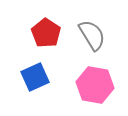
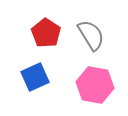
gray semicircle: moved 1 px left
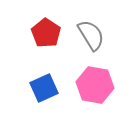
blue square: moved 9 px right, 11 px down
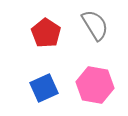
gray semicircle: moved 4 px right, 10 px up
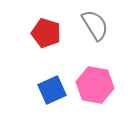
red pentagon: rotated 16 degrees counterclockwise
blue square: moved 8 px right, 2 px down
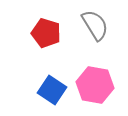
blue square: rotated 32 degrees counterclockwise
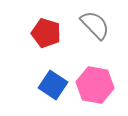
gray semicircle: rotated 12 degrees counterclockwise
blue square: moved 1 px right, 5 px up
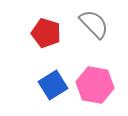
gray semicircle: moved 1 px left, 1 px up
blue square: rotated 24 degrees clockwise
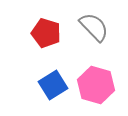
gray semicircle: moved 3 px down
pink hexagon: moved 1 px right; rotated 6 degrees clockwise
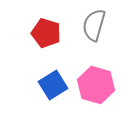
gray semicircle: moved 2 px up; rotated 120 degrees counterclockwise
